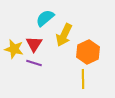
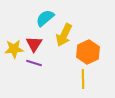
yellow star: rotated 18 degrees counterclockwise
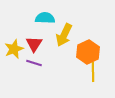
cyan semicircle: rotated 42 degrees clockwise
yellow star: rotated 18 degrees counterclockwise
yellow line: moved 10 px right, 7 px up
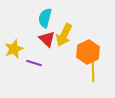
cyan semicircle: rotated 78 degrees counterclockwise
red triangle: moved 13 px right, 5 px up; rotated 18 degrees counterclockwise
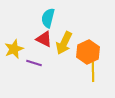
cyan semicircle: moved 3 px right
yellow arrow: moved 8 px down
red triangle: moved 3 px left; rotated 18 degrees counterclockwise
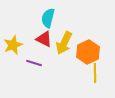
yellow star: moved 1 px left, 4 px up
yellow line: moved 2 px right, 1 px down
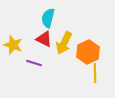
yellow star: rotated 30 degrees counterclockwise
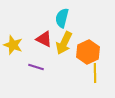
cyan semicircle: moved 14 px right
purple line: moved 2 px right, 4 px down
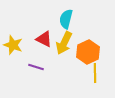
cyan semicircle: moved 4 px right, 1 px down
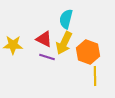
yellow star: rotated 18 degrees counterclockwise
orange hexagon: rotated 15 degrees counterclockwise
purple line: moved 11 px right, 10 px up
yellow line: moved 3 px down
